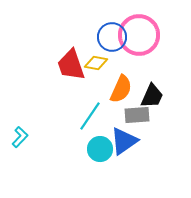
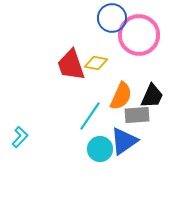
blue circle: moved 19 px up
orange semicircle: moved 7 px down
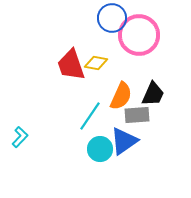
black trapezoid: moved 1 px right, 2 px up
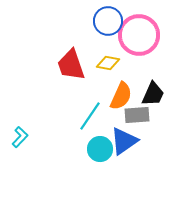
blue circle: moved 4 px left, 3 px down
yellow diamond: moved 12 px right
